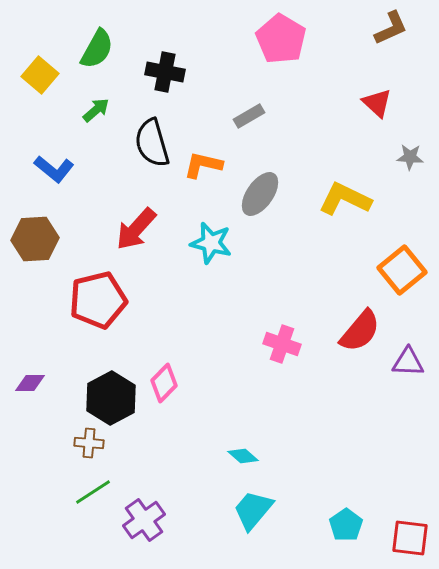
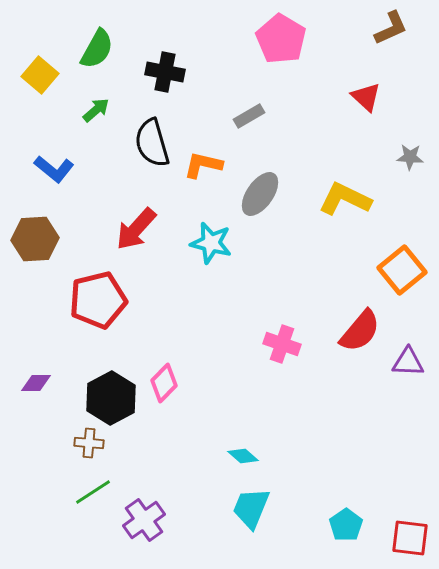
red triangle: moved 11 px left, 6 px up
purple diamond: moved 6 px right
cyan trapezoid: moved 2 px left, 2 px up; rotated 18 degrees counterclockwise
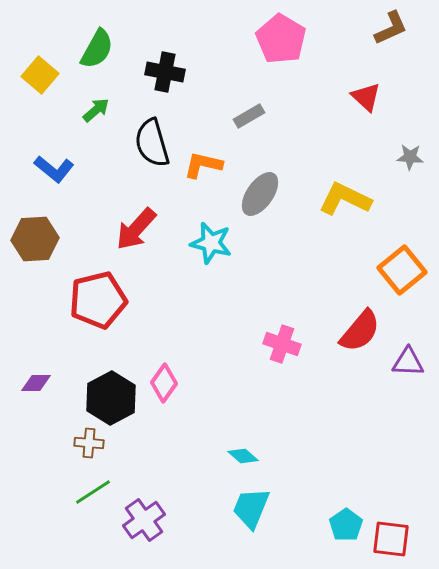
pink diamond: rotated 9 degrees counterclockwise
red square: moved 19 px left, 1 px down
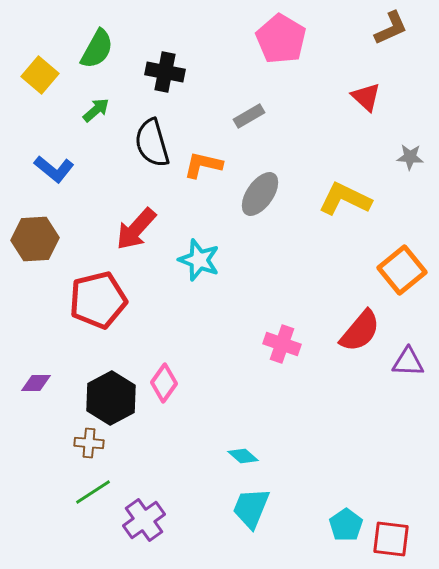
cyan star: moved 12 px left, 17 px down; rotated 6 degrees clockwise
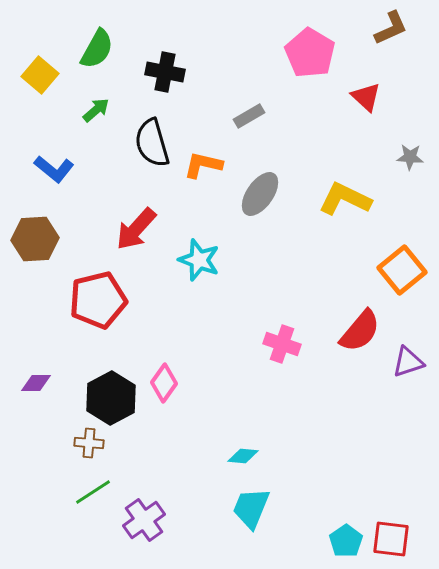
pink pentagon: moved 29 px right, 14 px down
purple triangle: rotated 20 degrees counterclockwise
cyan diamond: rotated 36 degrees counterclockwise
cyan pentagon: moved 16 px down
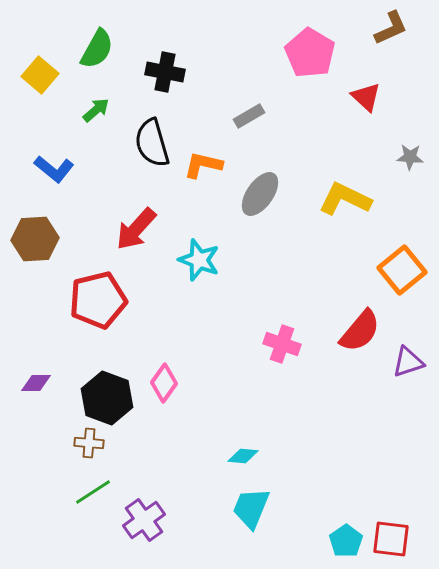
black hexagon: moved 4 px left; rotated 12 degrees counterclockwise
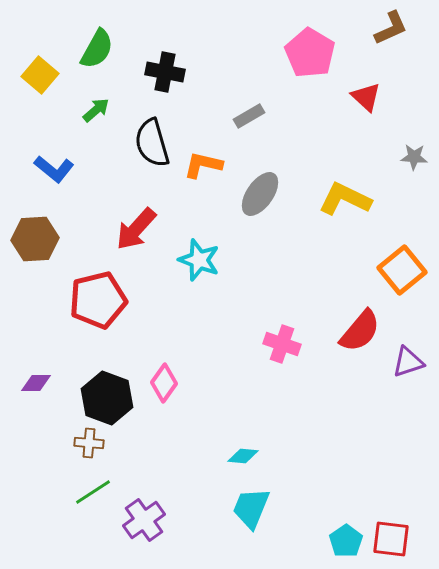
gray star: moved 4 px right
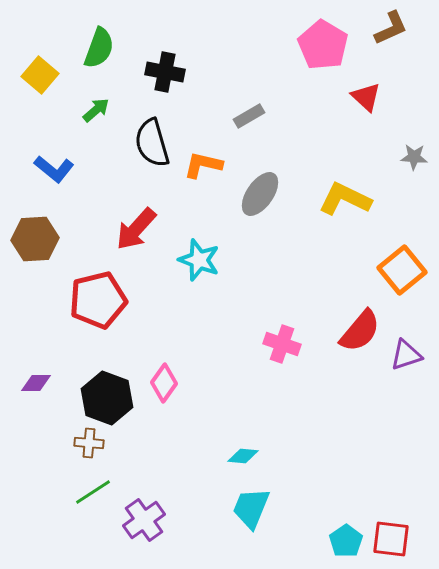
green semicircle: moved 2 px right, 1 px up; rotated 9 degrees counterclockwise
pink pentagon: moved 13 px right, 8 px up
purple triangle: moved 2 px left, 7 px up
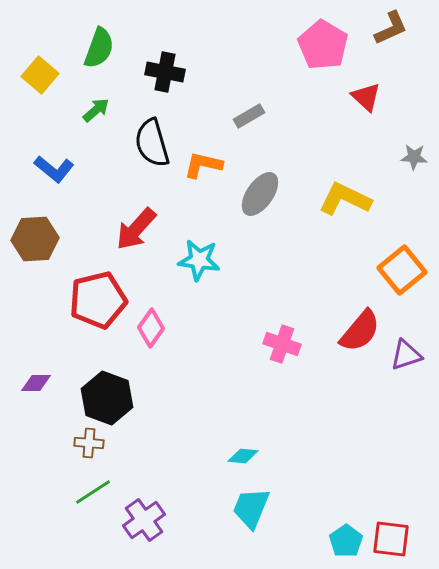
cyan star: rotated 12 degrees counterclockwise
pink diamond: moved 13 px left, 55 px up
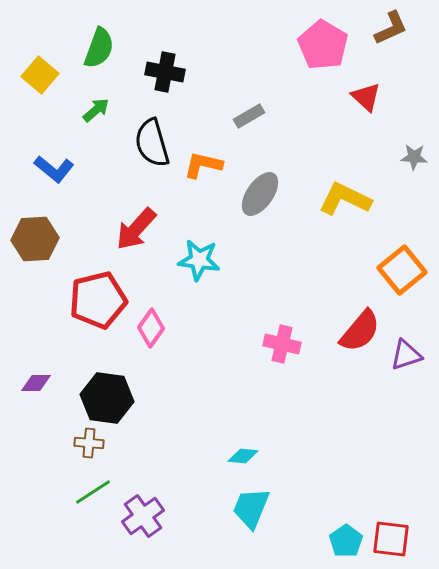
pink cross: rotated 6 degrees counterclockwise
black hexagon: rotated 12 degrees counterclockwise
purple cross: moved 1 px left, 4 px up
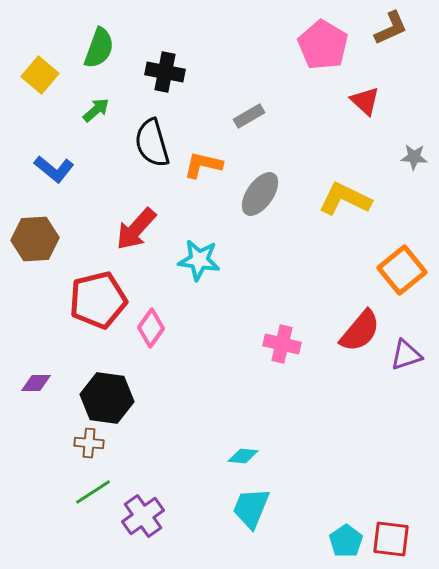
red triangle: moved 1 px left, 4 px down
